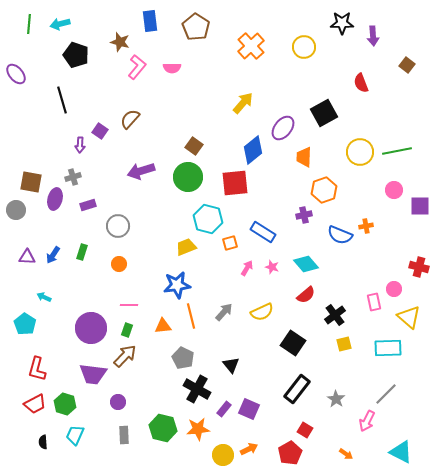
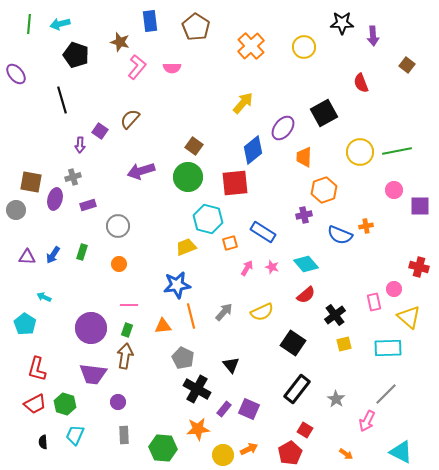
brown arrow at (125, 356): rotated 35 degrees counterclockwise
green hexagon at (163, 428): moved 20 px down; rotated 8 degrees counterclockwise
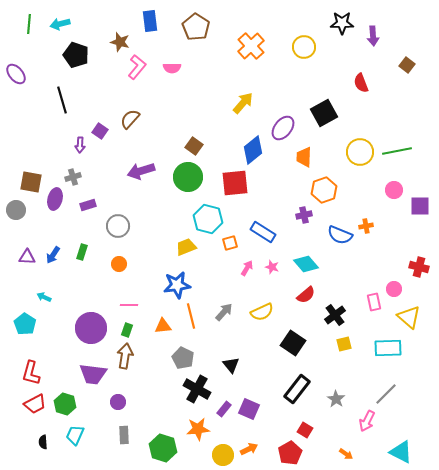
red L-shape at (37, 369): moved 6 px left, 4 px down
green hexagon at (163, 448): rotated 12 degrees clockwise
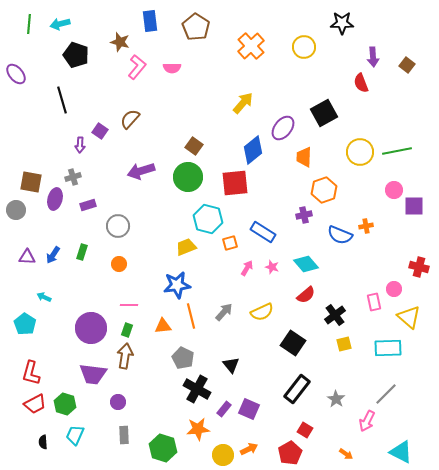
purple arrow at (373, 36): moved 21 px down
purple square at (420, 206): moved 6 px left
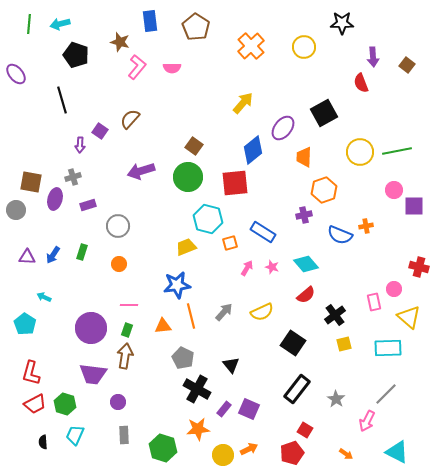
cyan triangle at (401, 452): moved 4 px left
red pentagon at (290, 453): moved 2 px right; rotated 10 degrees clockwise
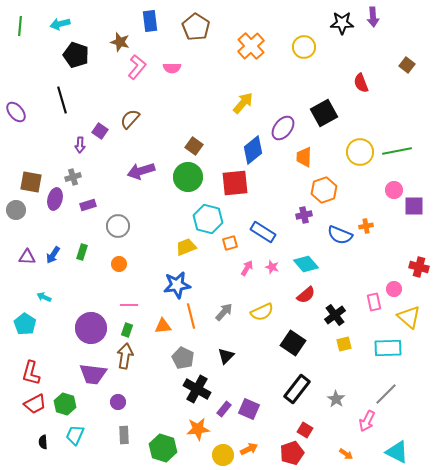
green line at (29, 24): moved 9 px left, 2 px down
purple arrow at (373, 57): moved 40 px up
purple ellipse at (16, 74): moved 38 px down
black triangle at (231, 365): moved 5 px left, 9 px up; rotated 24 degrees clockwise
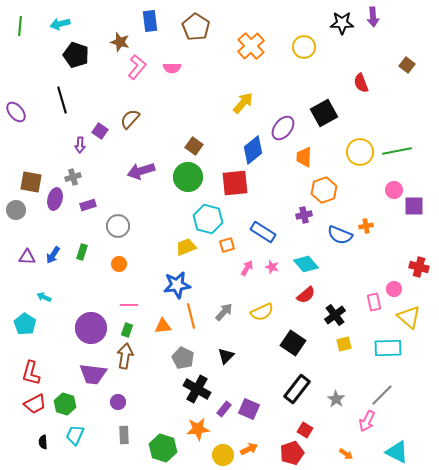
orange square at (230, 243): moved 3 px left, 2 px down
gray line at (386, 394): moved 4 px left, 1 px down
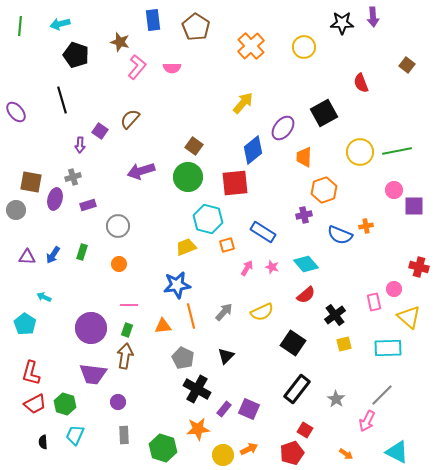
blue rectangle at (150, 21): moved 3 px right, 1 px up
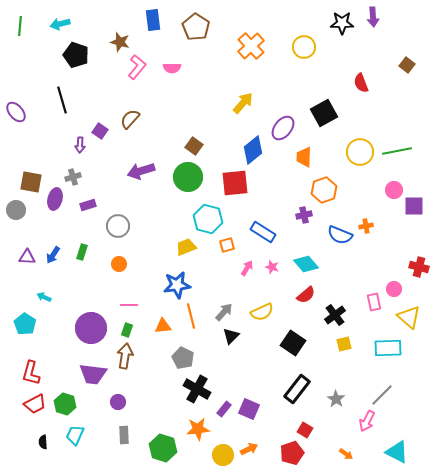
black triangle at (226, 356): moved 5 px right, 20 px up
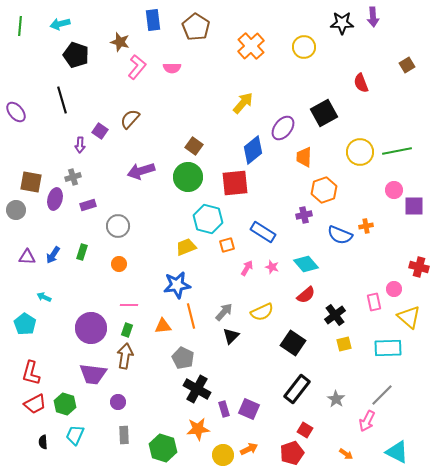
brown square at (407, 65): rotated 21 degrees clockwise
purple rectangle at (224, 409): rotated 56 degrees counterclockwise
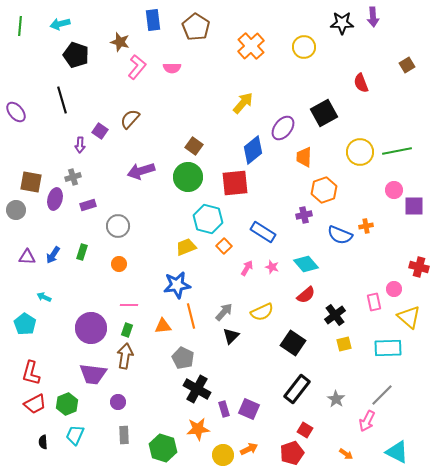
orange square at (227, 245): moved 3 px left, 1 px down; rotated 28 degrees counterclockwise
green hexagon at (65, 404): moved 2 px right; rotated 20 degrees clockwise
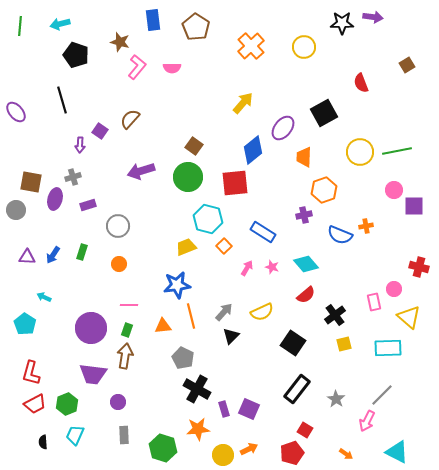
purple arrow at (373, 17): rotated 78 degrees counterclockwise
